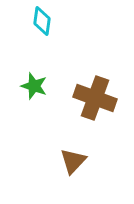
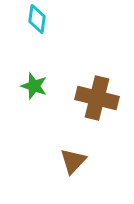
cyan diamond: moved 5 px left, 2 px up
brown cross: moved 2 px right; rotated 6 degrees counterclockwise
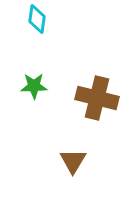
green star: rotated 20 degrees counterclockwise
brown triangle: rotated 12 degrees counterclockwise
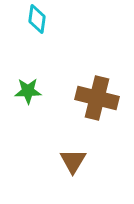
green star: moved 6 px left, 5 px down
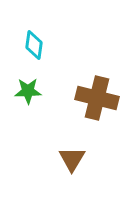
cyan diamond: moved 3 px left, 26 px down
brown triangle: moved 1 px left, 2 px up
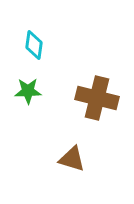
brown triangle: rotated 44 degrees counterclockwise
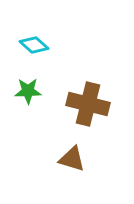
cyan diamond: rotated 56 degrees counterclockwise
brown cross: moved 9 px left, 6 px down
